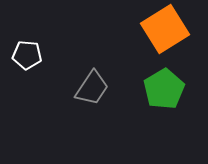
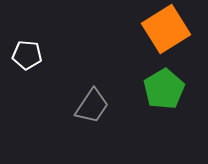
orange square: moved 1 px right
gray trapezoid: moved 18 px down
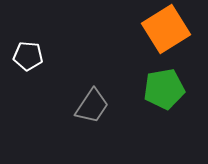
white pentagon: moved 1 px right, 1 px down
green pentagon: rotated 21 degrees clockwise
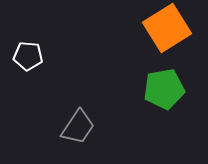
orange square: moved 1 px right, 1 px up
gray trapezoid: moved 14 px left, 21 px down
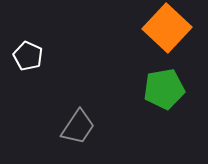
orange square: rotated 15 degrees counterclockwise
white pentagon: rotated 20 degrees clockwise
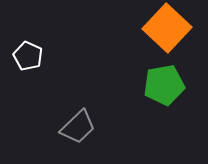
green pentagon: moved 4 px up
gray trapezoid: rotated 12 degrees clockwise
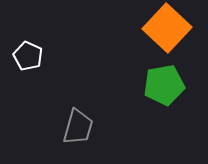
gray trapezoid: rotated 30 degrees counterclockwise
